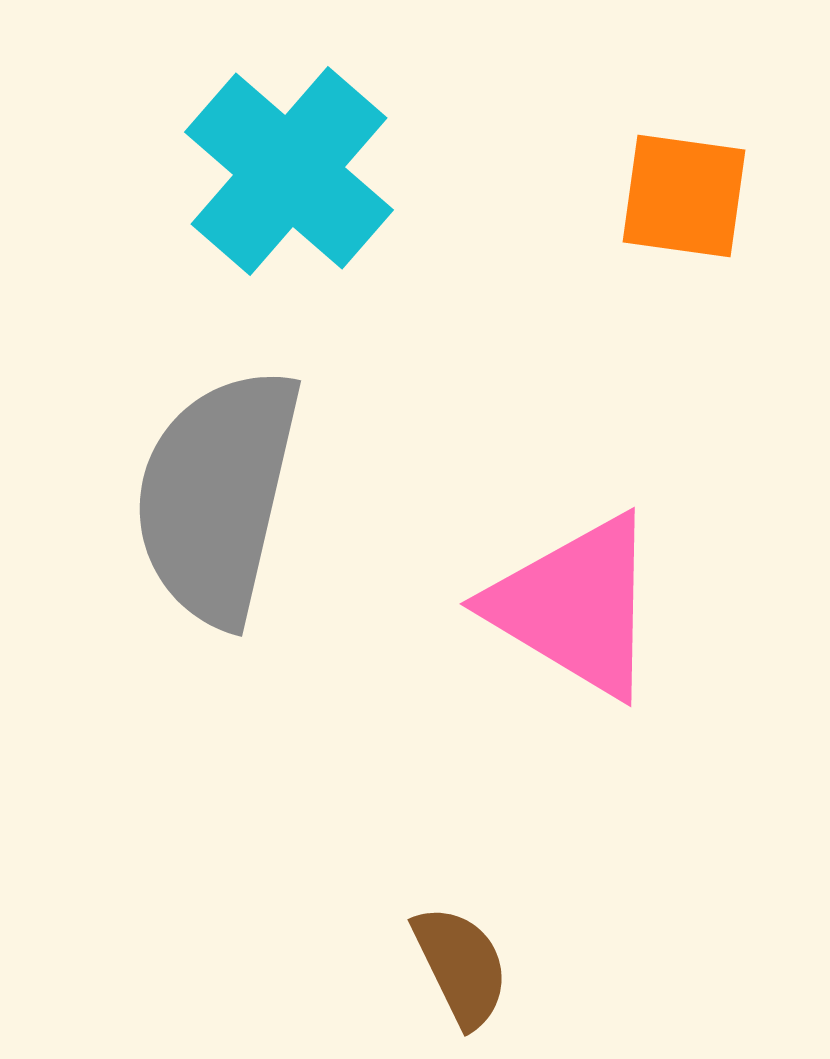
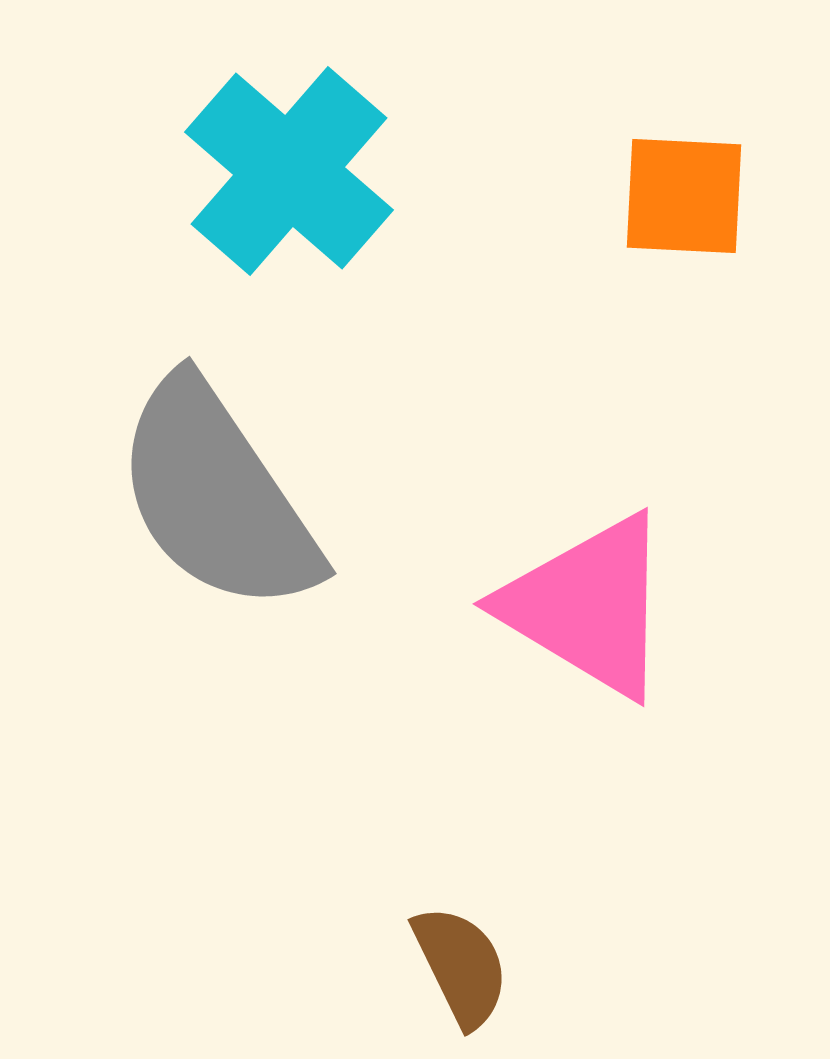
orange square: rotated 5 degrees counterclockwise
gray semicircle: rotated 47 degrees counterclockwise
pink triangle: moved 13 px right
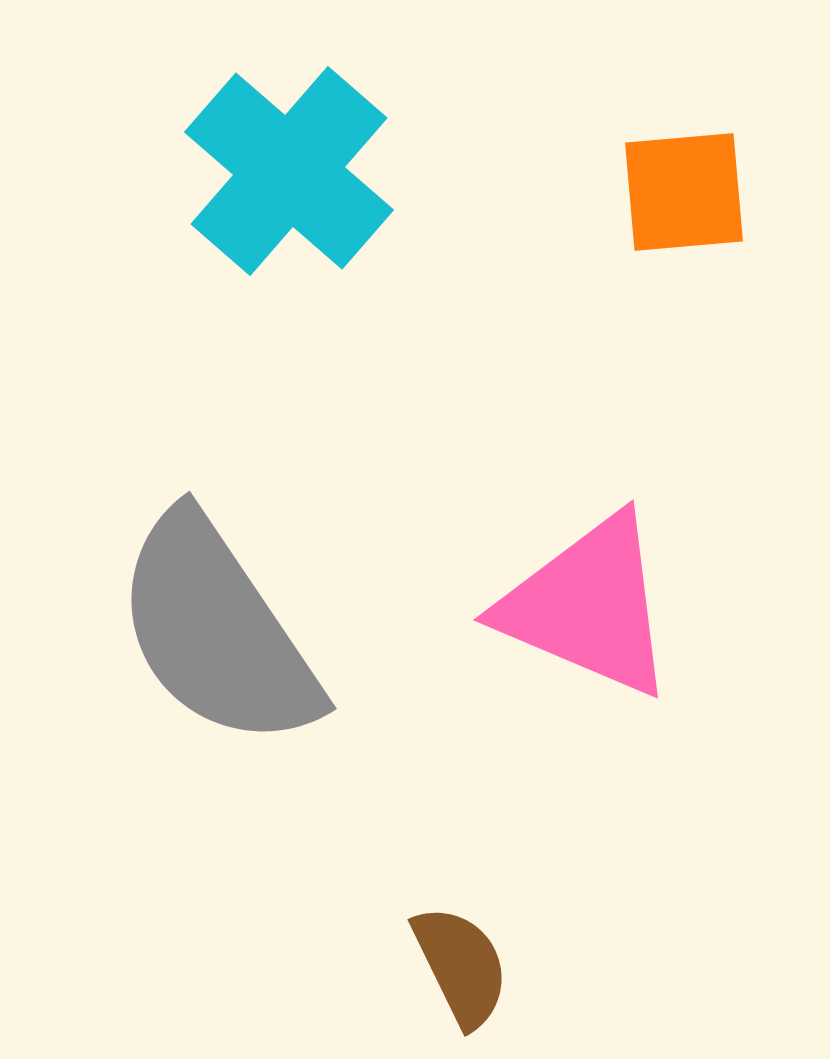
orange square: moved 4 px up; rotated 8 degrees counterclockwise
gray semicircle: moved 135 px down
pink triangle: rotated 8 degrees counterclockwise
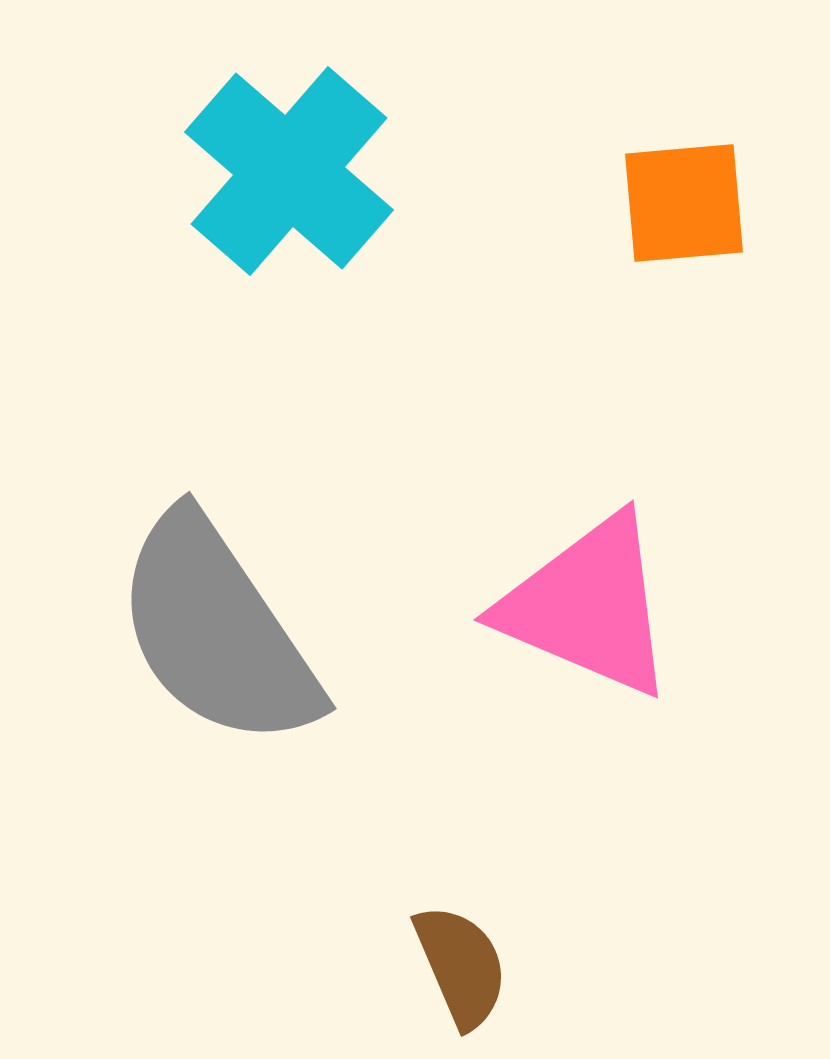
orange square: moved 11 px down
brown semicircle: rotated 3 degrees clockwise
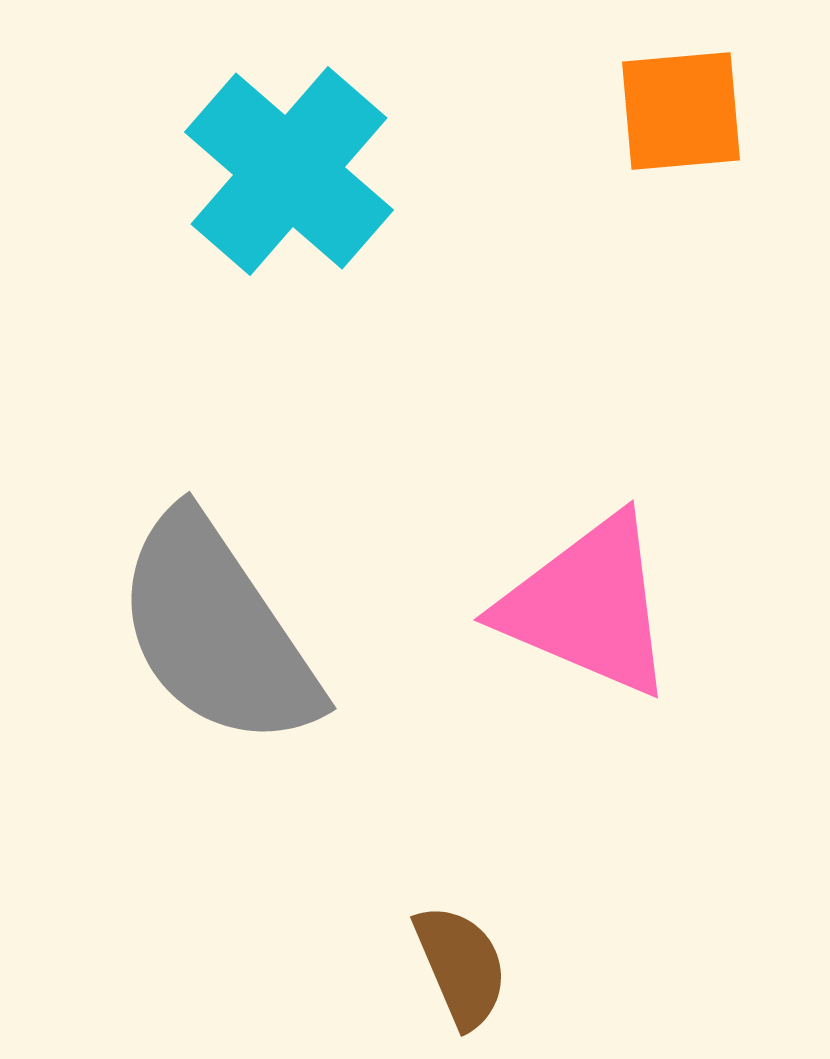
orange square: moved 3 px left, 92 px up
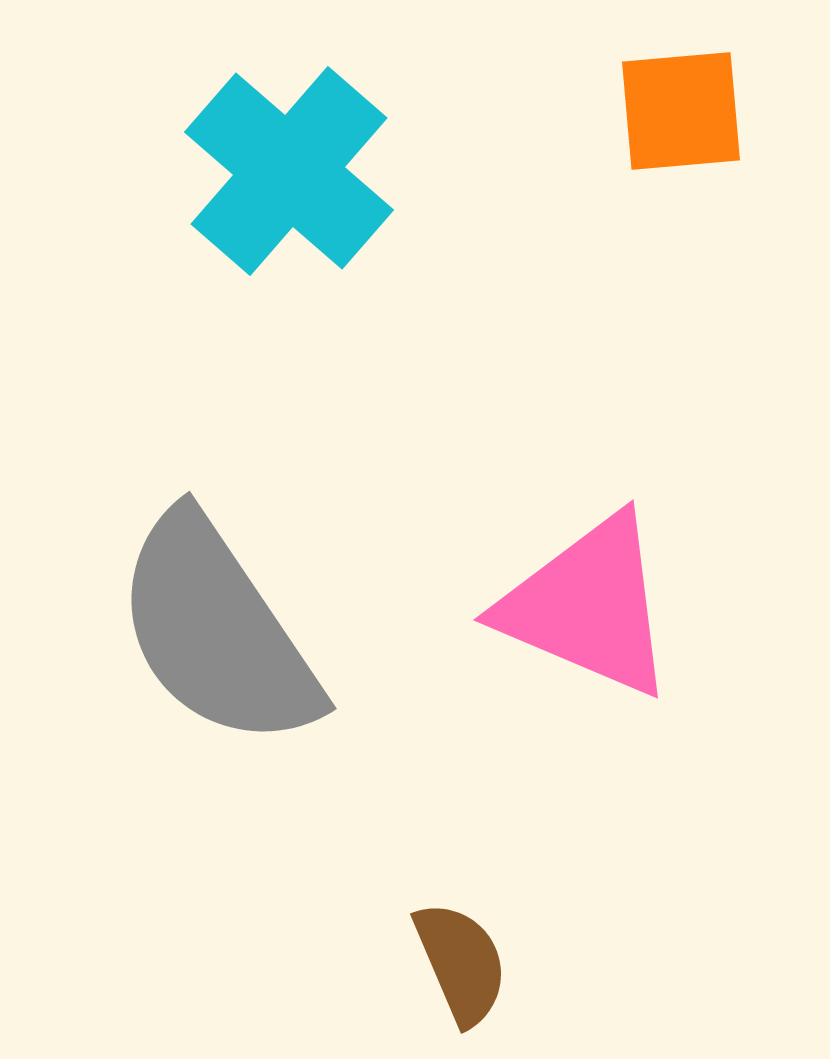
brown semicircle: moved 3 px up
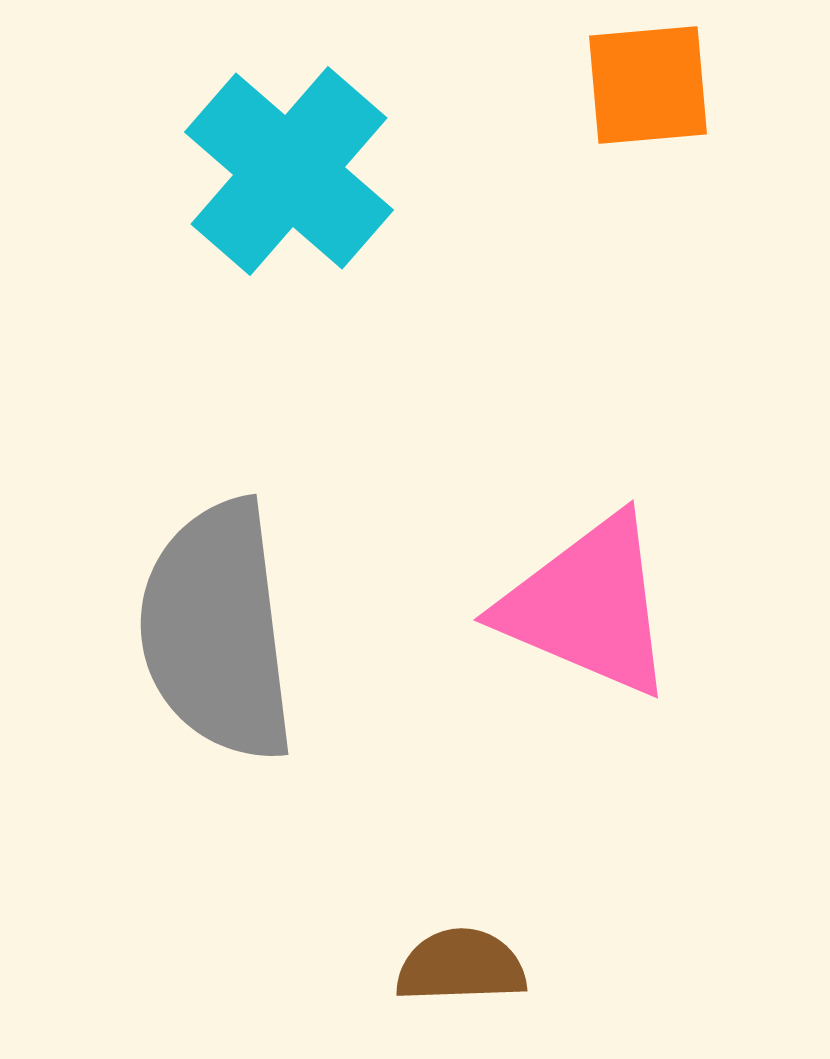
orange square: moved 33 px left, 26 px up
gray semicircle: rotated 27 degrees clockwise
brown semicircle: moved 3 px down; rotated 69 degrees counterclockwise
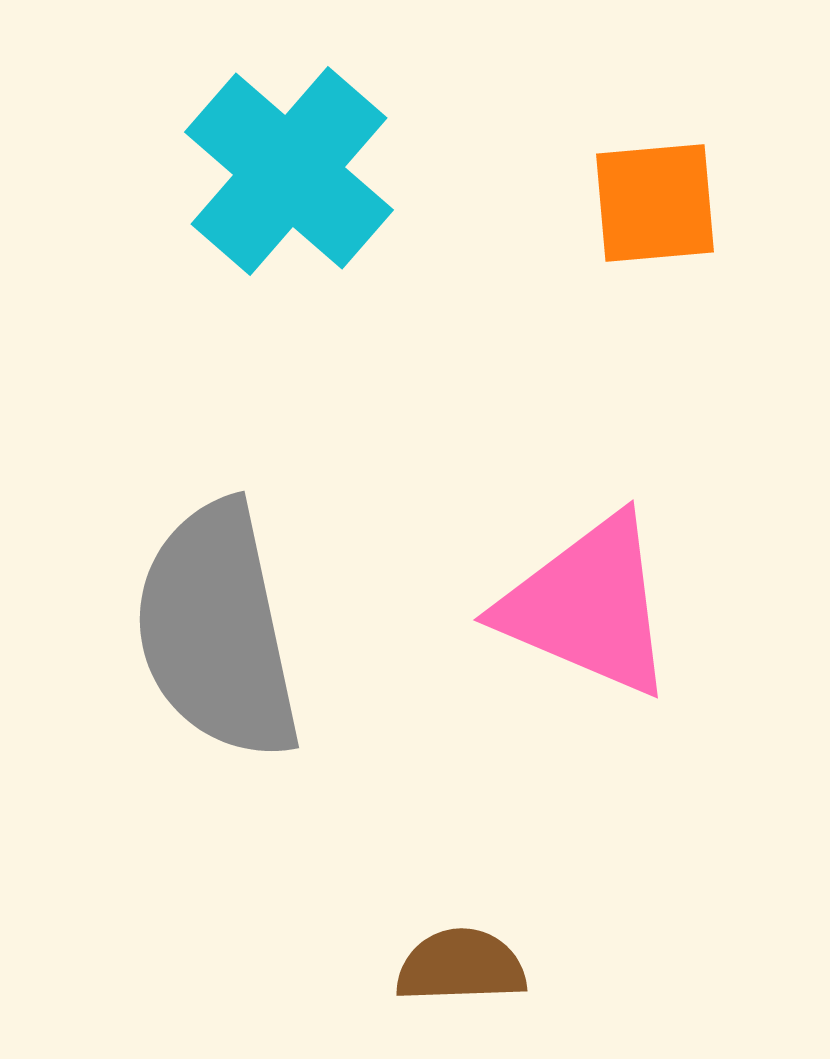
orange square: moved 7 px right, 118 px down
gray semicircle: rotated 5 degrees counterclockwise
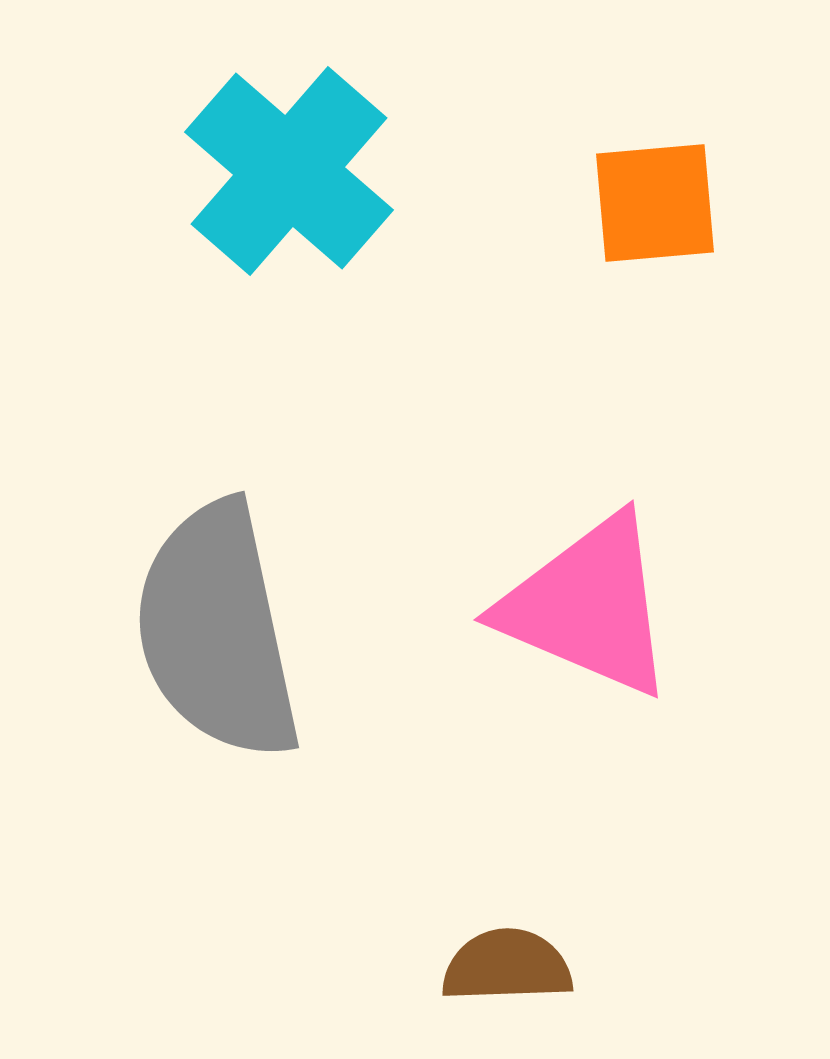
brown semicircle: moved 46 px right
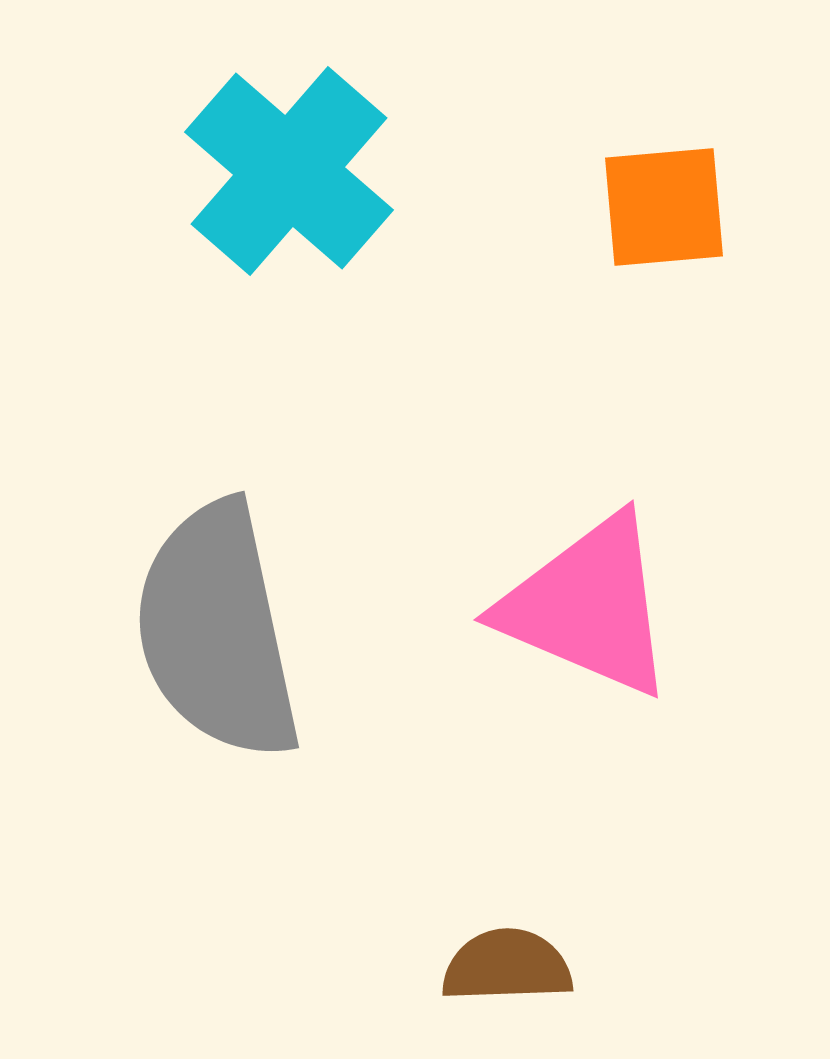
orange square: moved 9 px right, 4 px down
